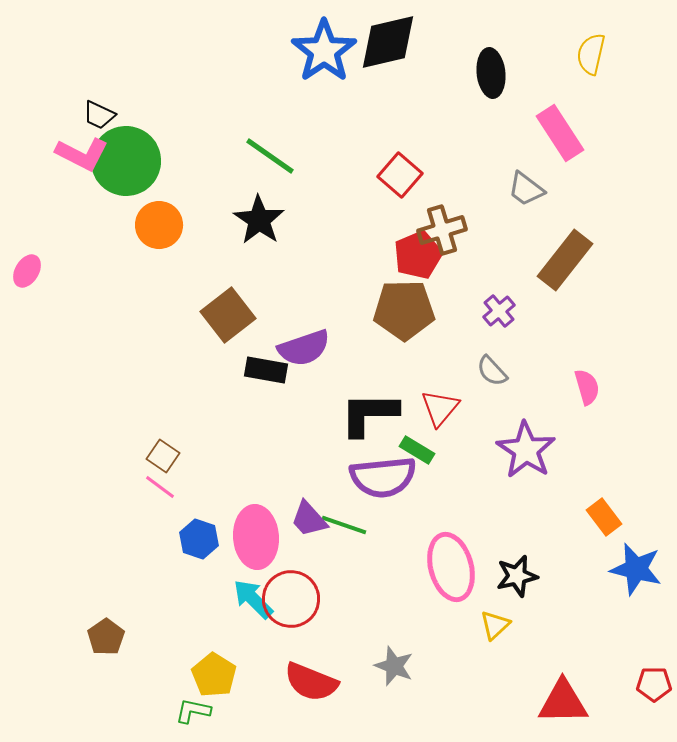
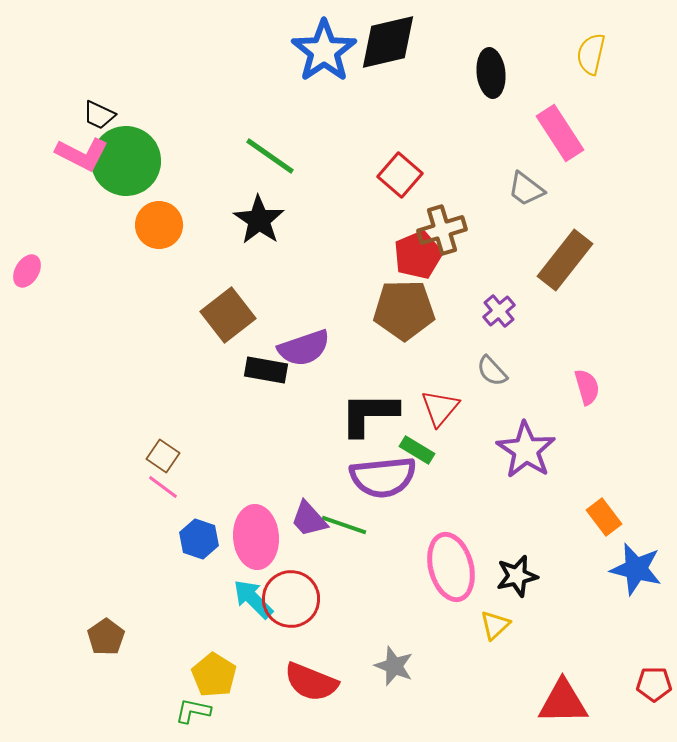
pink line at (160, 487): moved 3 px right
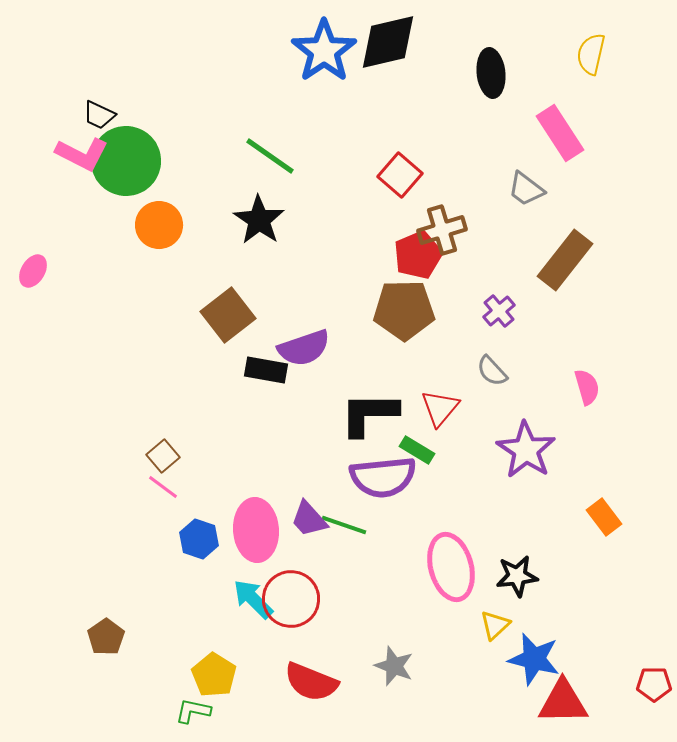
pink ellipse at (27, 271): moved 6 px right
brown square at (163, 456): rotated 16 degrees clockwise
pink ellipse at (256, 537): moved 7 px up
blue star at (636, 569): moved 102 px left, 90 px down
black star at (517, 576): rotated 6 degrees clockwise
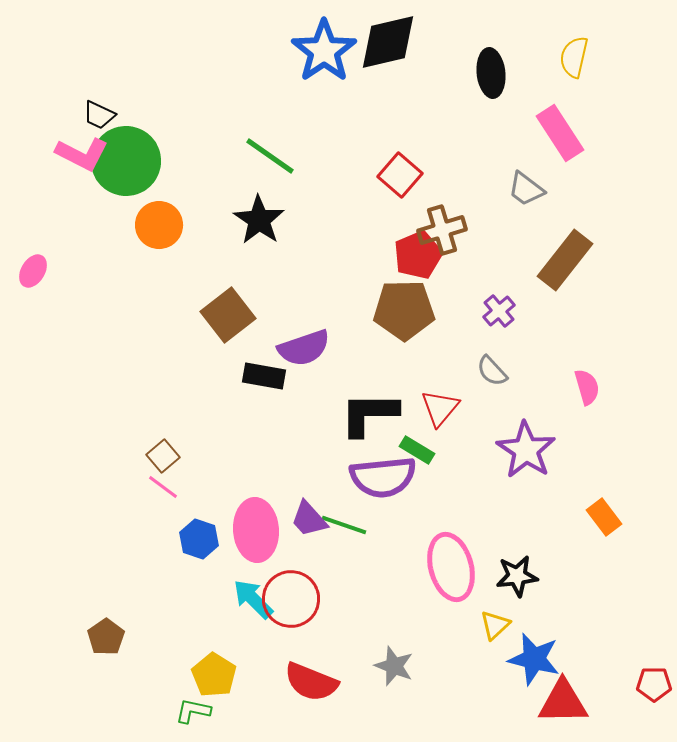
yellow semicircle at (591, 54): moved 17 px left, 3 px down
black rectangle at (266, 370): moved 2 px left, 6 px down
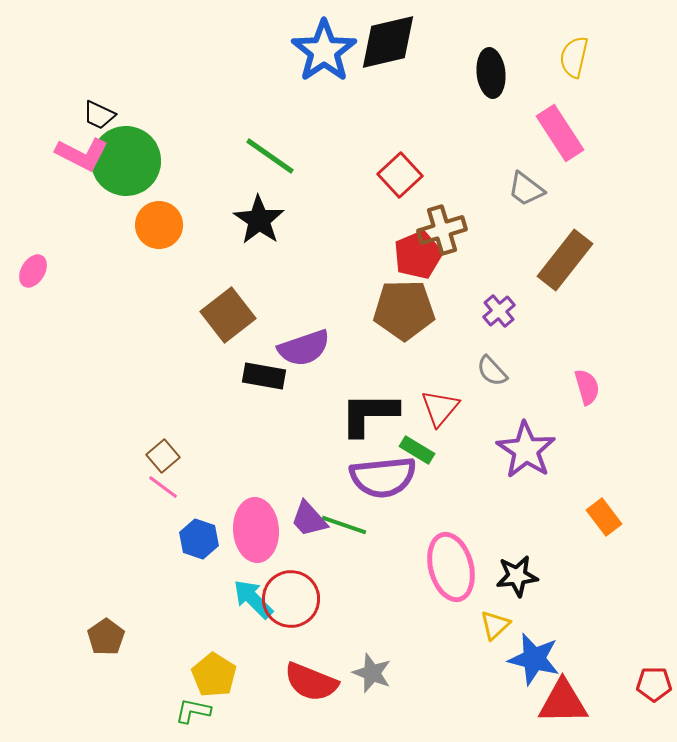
red square at (400, 175): rotated 6 degrees clockwise
gray star at (394, 666): moved 22 px left, 7 px down
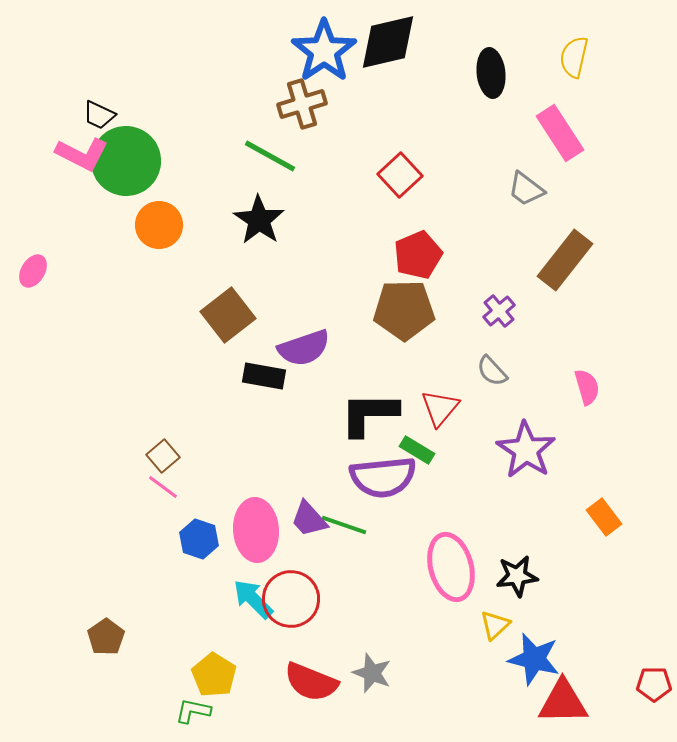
green line at (270, 156): rotated 6 degrees counterclockwise
brown cross at (442, 230): moved 140 px left, 126 px up
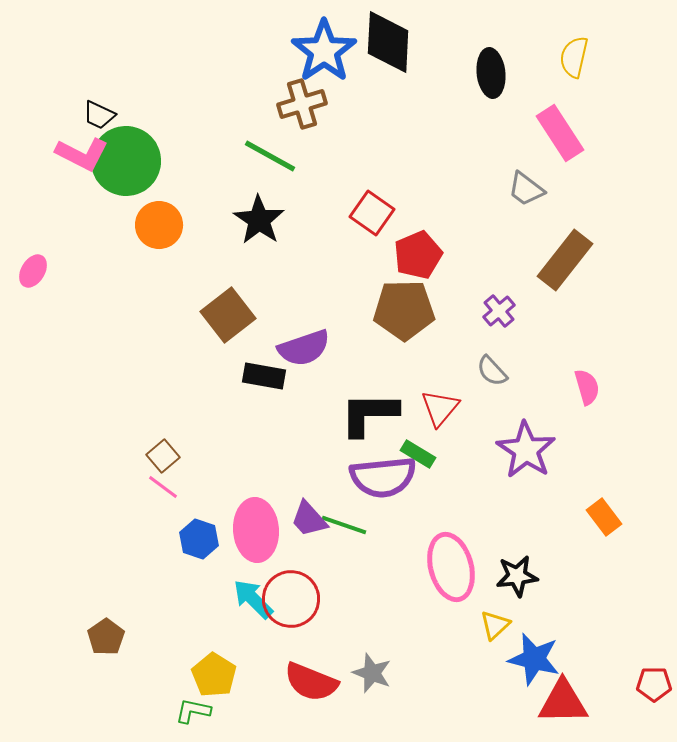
black diamond at (388, 42): rotated 74 degrees counterclockwise
red square at (400, 175): moved 28 px left, 38 px down; rotated 12 degrees counterclockwise
green rectangle at (417, 450): moved 1 px right, 4 px down
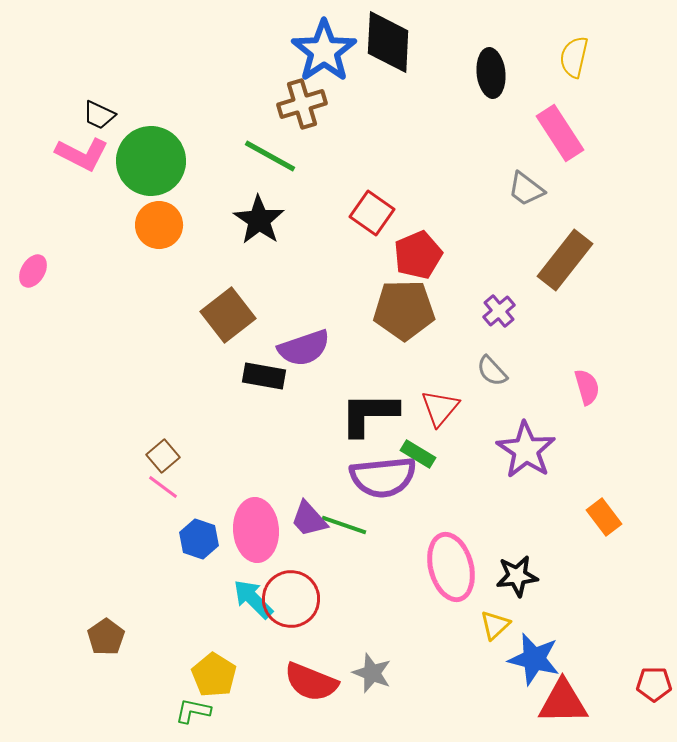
green circle at (126, 161): moved 25 px right
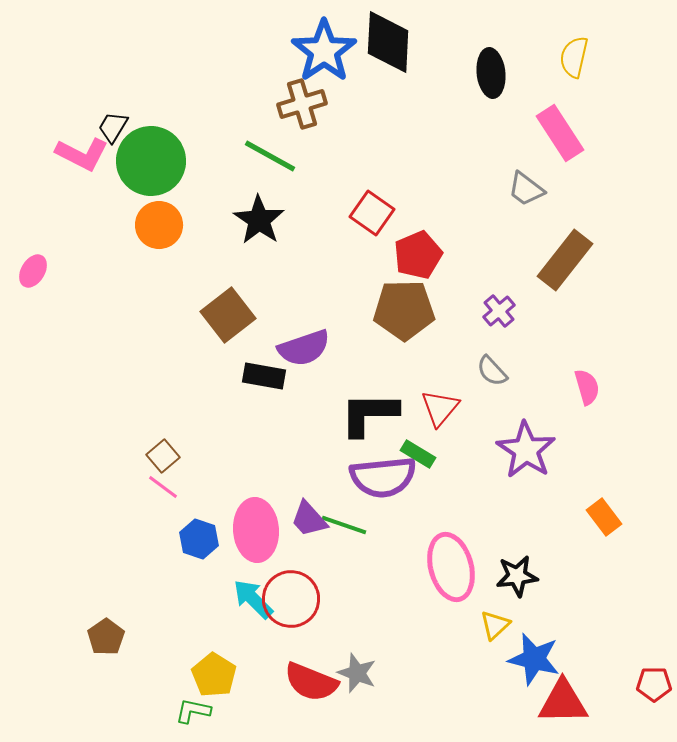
black trapezoid at (99, 115): moved 14 px right, 12 px down; rotated 96 degrees clockwise
gray star at (372, 673): moved 15 px left
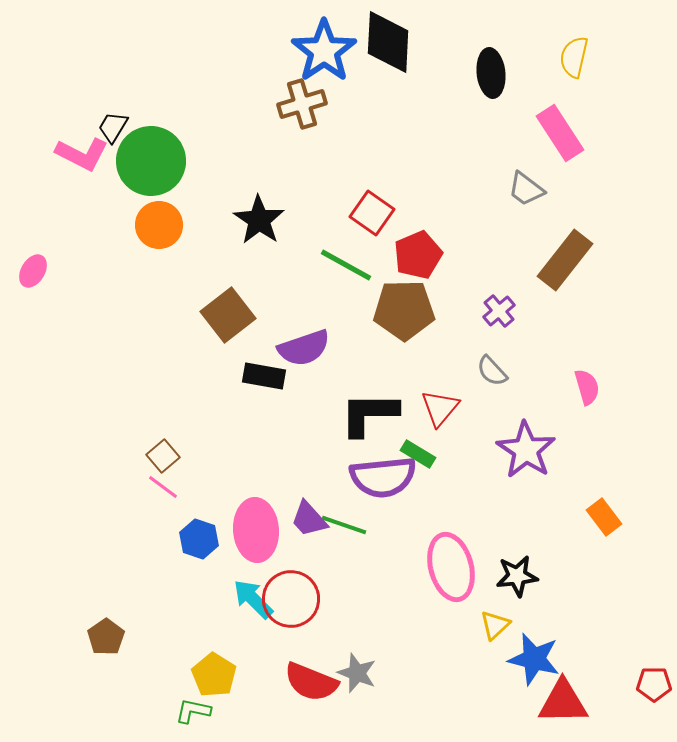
green line at (270, 156): moved 76 px right, 109 px down
